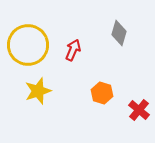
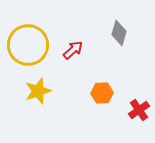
red arrow: rotated 25 degrees clockwise
orange hexagon: rotated 20 degrees counterclockwise
red cross: rotated 15 degrees clockwise
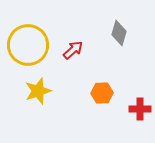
red cross: moved 1 px right, 1 px up; rotated 35 degrees clockwise
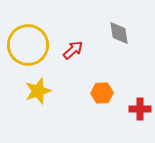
gray diamond: rotated 25 degrees counterclockwise
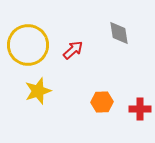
orange hexagon: moved 9 px down
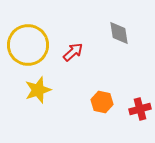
red arrow: moved 2 px down
yellow star: moved 1 px up
orange hexagon: rotated 15 degrees clockwise
red cross: rotated 15 degrees counterclockwise
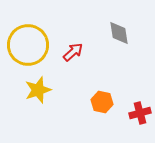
red cross: moved 4 px down
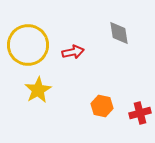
red arrow: rotated 30 degrees clockwise
yellow star: rotated 12 degrees counterclockwise
orange hexagon: moved 4 px down
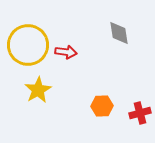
red arrow: moved 7 px left; rotated 20 degrees clockwise
orange hexagon: rotated 15 degrees counterclockwise
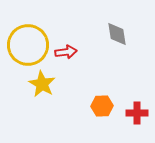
gray diamond: moved 2 px left, 1 px down
red arrow: rotated 15 degrees counterclockwise
yellow star: moved 4 px right, 6 px up; rotated 12 degrees counterclockwise
red cross: moved 3 px left; rotated 15 degrees clockwise
